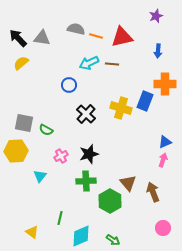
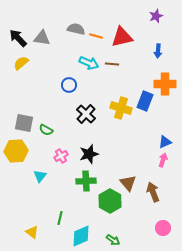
cyan arrow: rotated 132 degrees counterclockwise
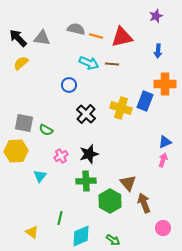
brown arrow: moved 9 px left, 11 px down
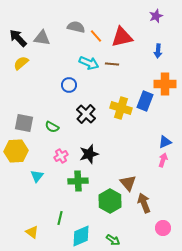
gray semicircle: moved 2 px up
orange line: rotated 32 degrees clockwise
green semicircle: moved 6 px right, 3 px up
cyan triangle: moved 3 px left
green cross: moved 8 px left
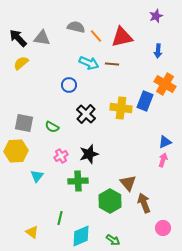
orange cross: rotated 30 degrees clockwise
yellow cross: rotated 10 degrees counterclockwise
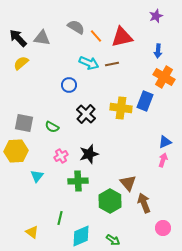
gray semicircle: rotated 18 degrees clockwise
brown line: rotated 16 degrees counterclockwise
orange cross: moved 1 px left, 7 px up
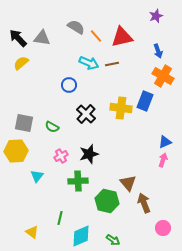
blue arrow: rotated 24 degrees counterclockwise
orange cross: moved 1 px left, 1 px up
green hexagon: moved 3 px left; rotated 15 degrees counterclockwise
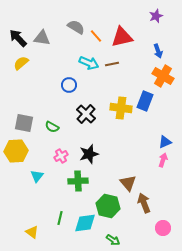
green hexagon: moved 1 px right, 5 px down
cyan diamond: moved 4 px right, 13 px up; rotated 15 degrees clockwise
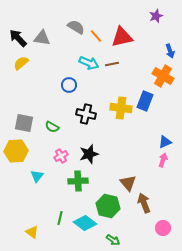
blue arrow: moved 12 px right
black cross: rotated 30 degrees counterclockwise
cyan diamond: rotated 45 degrees clockwise
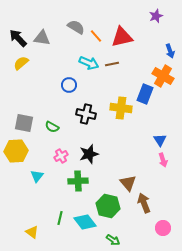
blue rectangle: moved 7 px up
blue triangle: moved 5 px left, 2 px up; rotated 40 degrees counterclockwise
pink arrow: rotated 144 degrees clockwise
cyan diamond: moved 1 px up; rotated 15 degrees clockwise
